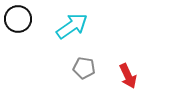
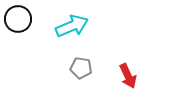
cyan arrow: rotated 12 degrees clockwise
gray pentagon: moved 3 px left
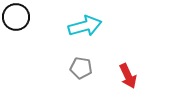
black circle: moved 2 px left, 2 px up
cyan arrow: moved 13 px right; rotated 8 degrees clockwise
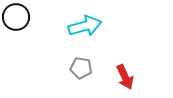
red arrow: moved 3 px left, 1 px down
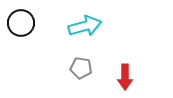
black circle: moved 5 px right, 6 px down
red arrow: rotated 25 degrees clockwise
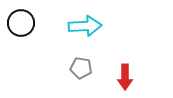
cyan arrow: rotated 12 degrees clockwise
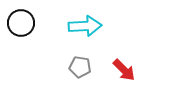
gray pentagon: moved 1 px left, 1 px up
red arrow: moved 1 px left, 7 px up; rotated 45 degrees counterclockwise
